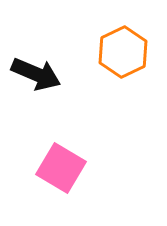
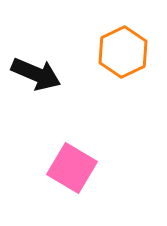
pink square: moved 11 px right
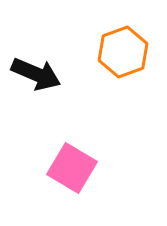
orange hexagon: rotated 6 degrees clockwise
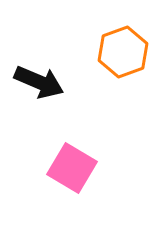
black arrow: moved 3 px right, 8 px down
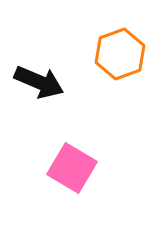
orange hexagon: moved 3 px left, 2 px down
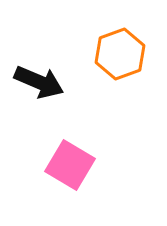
pink square: moved 2 px left, 3 px up
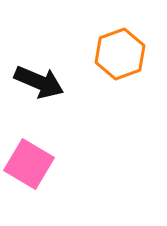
pink square: moved 41 px left, 1 px up
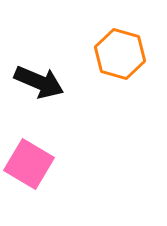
orange hexagon: rotated 24 degrees counterclockwise
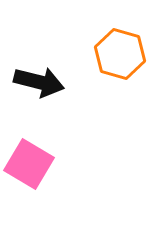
black arrow: rotated 9 degrees counterclockwise
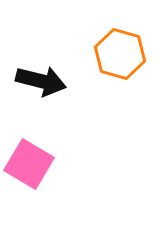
black arrow: moved 2 px right, 1 px up
